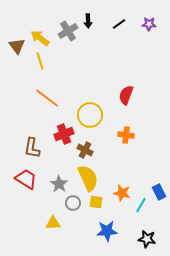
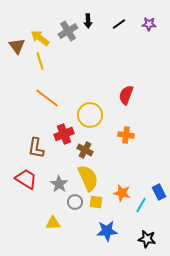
brown L-shape: moved 4 px right
gray circle: moved 2 px right, 1 px up
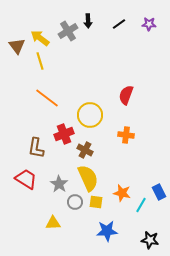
black star: moved 3 px right, 1 px down
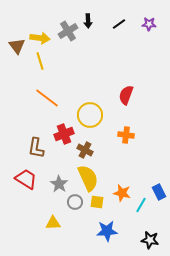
yellow arrow: rotated 150 degrees clockwise
yellow square: moved 1 px right
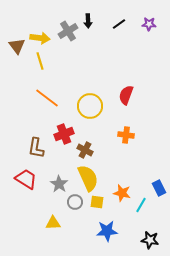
yellow circle: moved 9 px up
blue rectangle: moved 4 px up
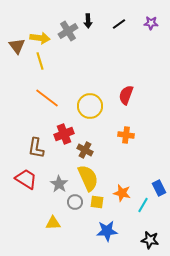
purple star: moved 2 px right, 1 px up
cyan line: moved 2 px right
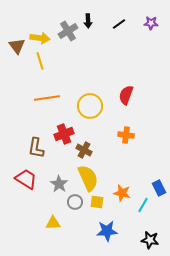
orange line: rotated 45 degrees counterclockwise
brown cross: moved 1 px left
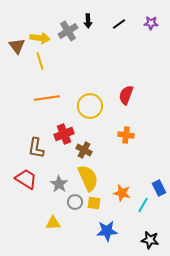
yellow square: moved 3 px left, 1 px down
